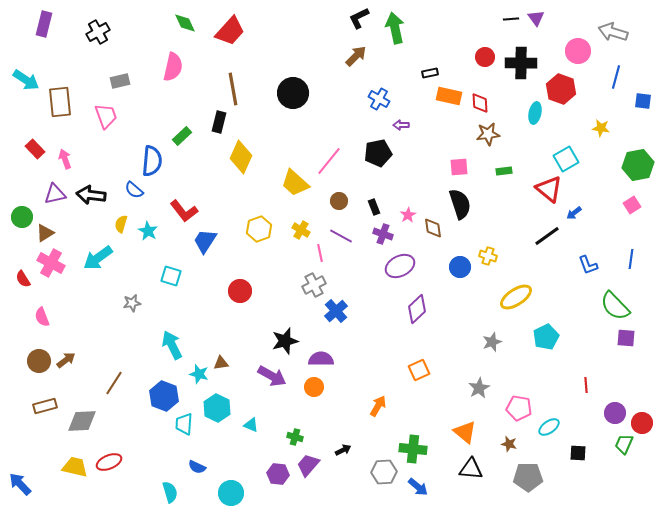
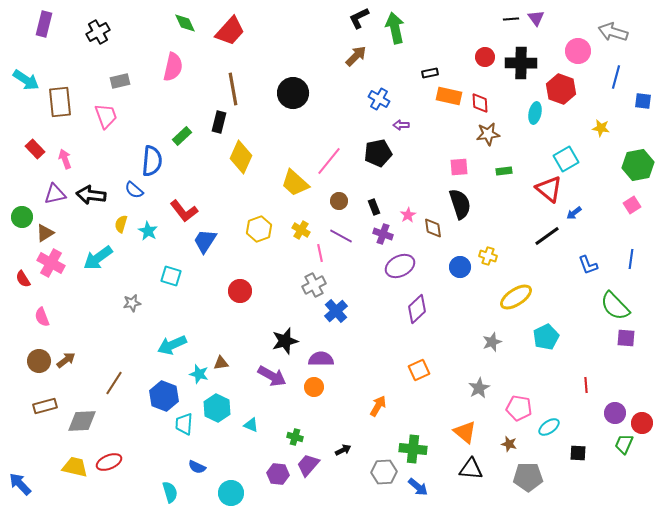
cyan arrow at (172, 345): rotated 88 degrees counterclockwise
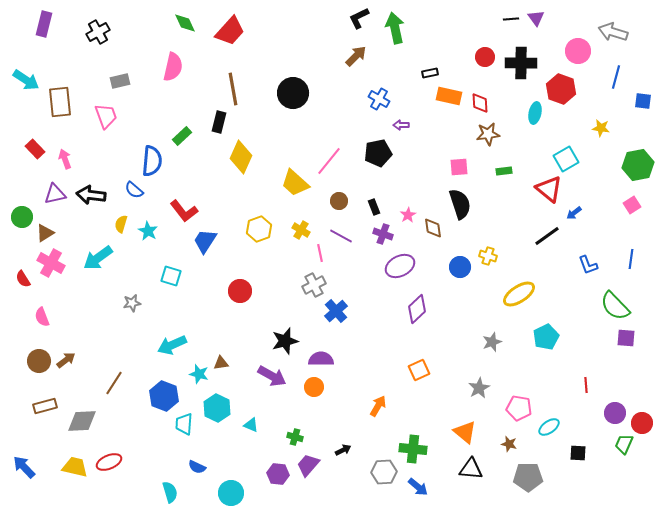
yellow ellipse at (516, 297): moved 3 px right, 3 px up
blue arrow at (20, 484): moved 4 px right, 17 px up
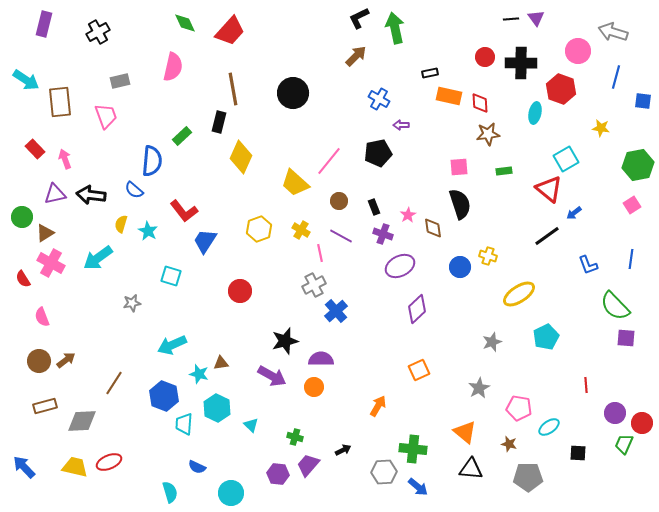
cyan triangle at (251, 425): rotated 21 degrees clockwise
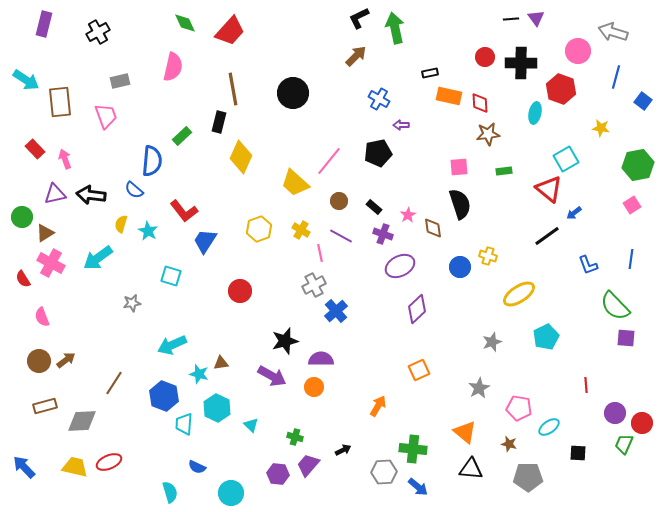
blue square at (643, 101): rotated 30 degrees clockwise
black rectangle at (374, 207): rotated 28 degrees counterclockwise
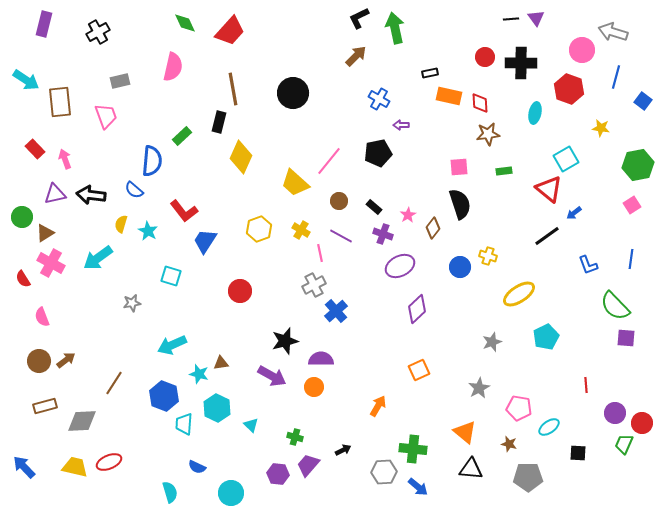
pink circle at (578, 51): moved 4 px right, 1 px up
red hexagon at (561, 89): moved 8 px right
brown diamond at (433, 228): rotated 45 degrees clockwise
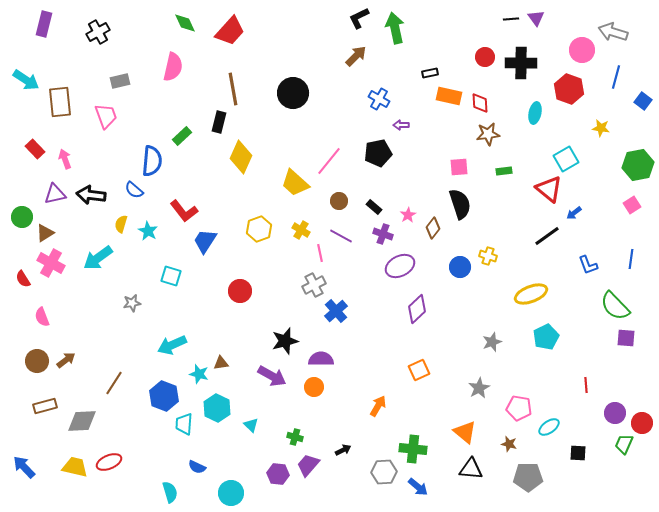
yellow ellipse at (519, 294): moved 12 px right; rotated 12 degrees clockwise
brown circle at (39, 361): moved 2 px left
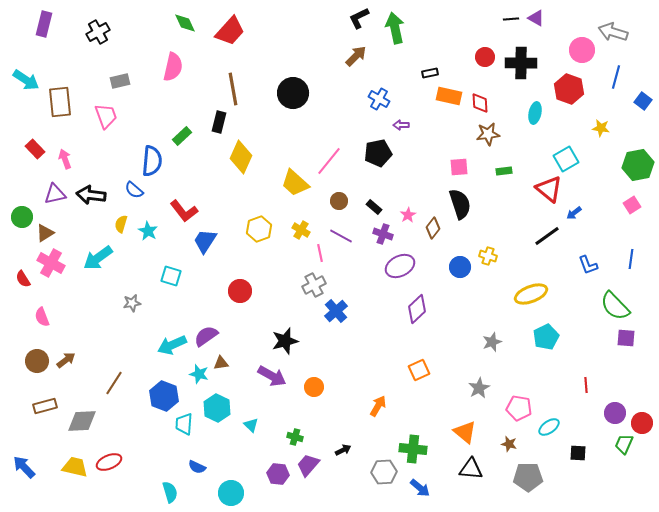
purple triangle at (536, 18): rotated 24 degrees counterclockwise
purple semicircle at (321, 359): moved 115 px left, 23 px up; rotated 35 degrees counterclockwise
blue arrow at (418, 487): moved 2 px right, 1 px down
